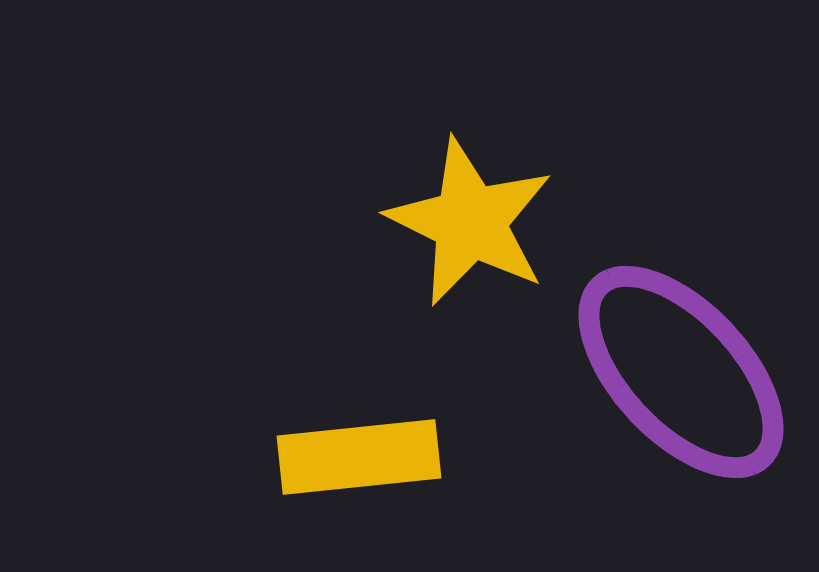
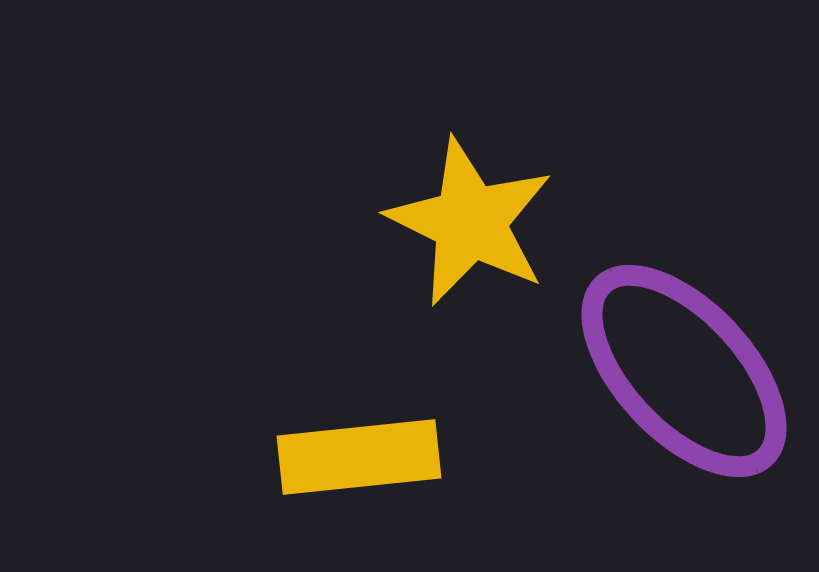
purple ellipse: moved 3 px right, 1 px up
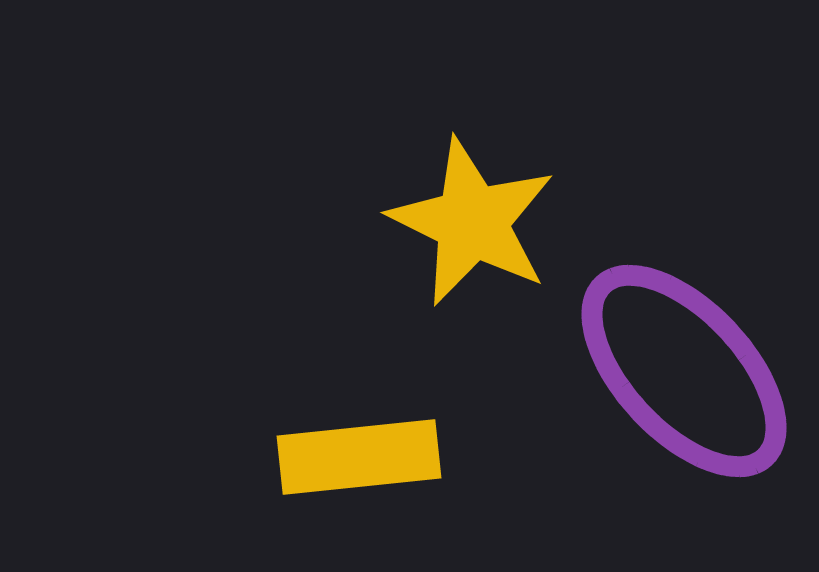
yellow star: moved 2 px right
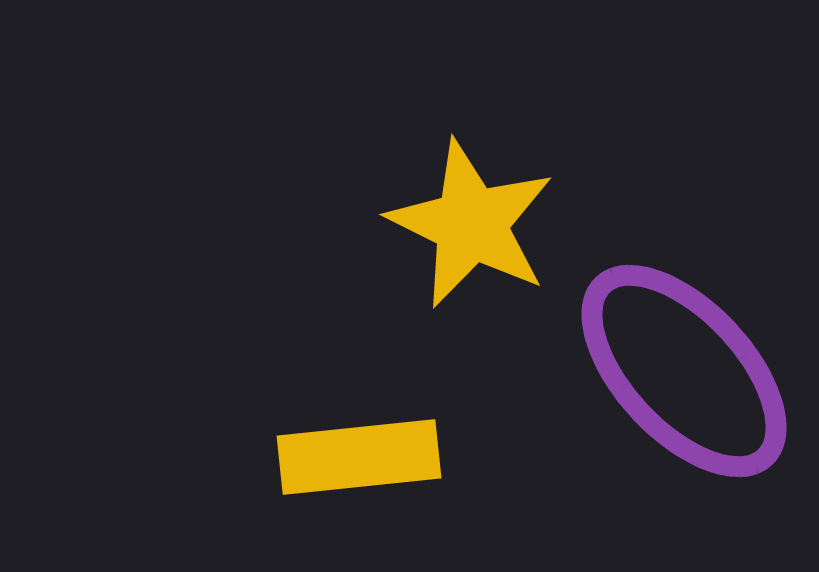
yellow star: moved 1 px left, 2 px down
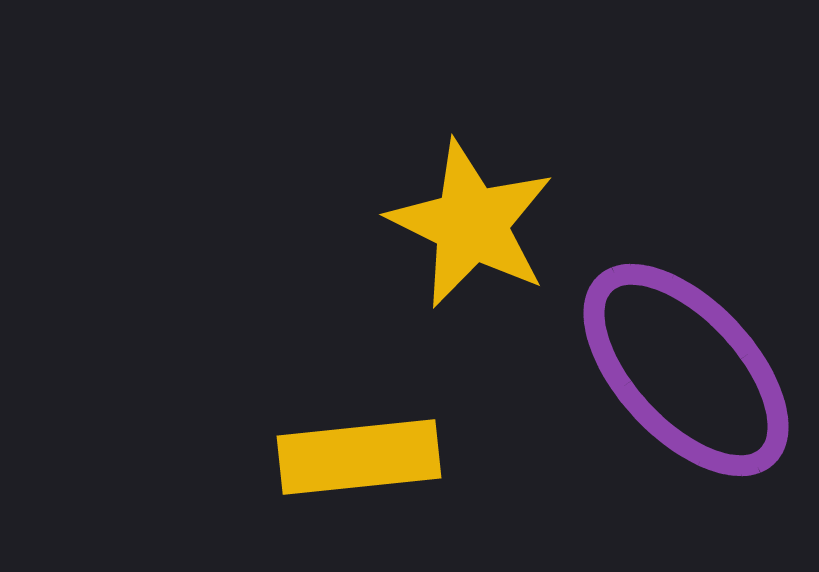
purple ellipse: moved 2 px right, 1 px up
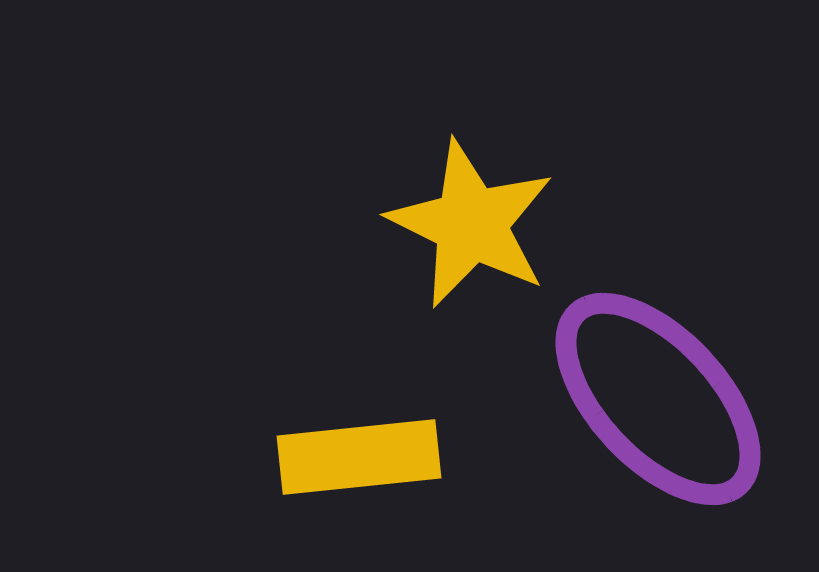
purple ellipse: moved 28 px left, 29 px down
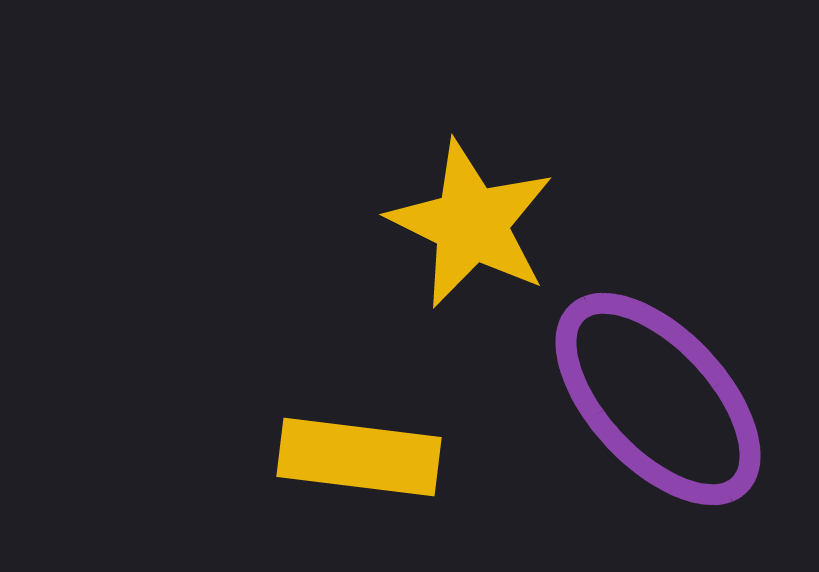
yellow rectangle: rotated 13 degrees clockwise
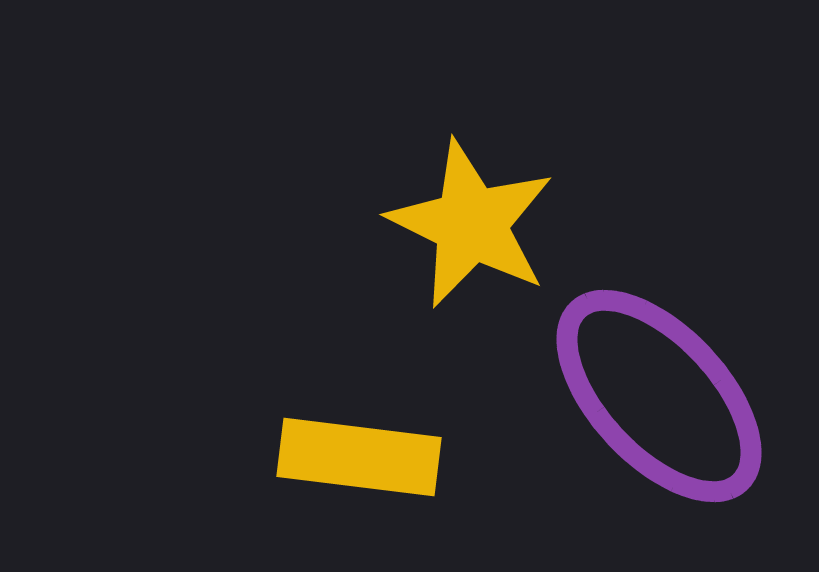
purple ellipse: moved 1 px right, 3 px up
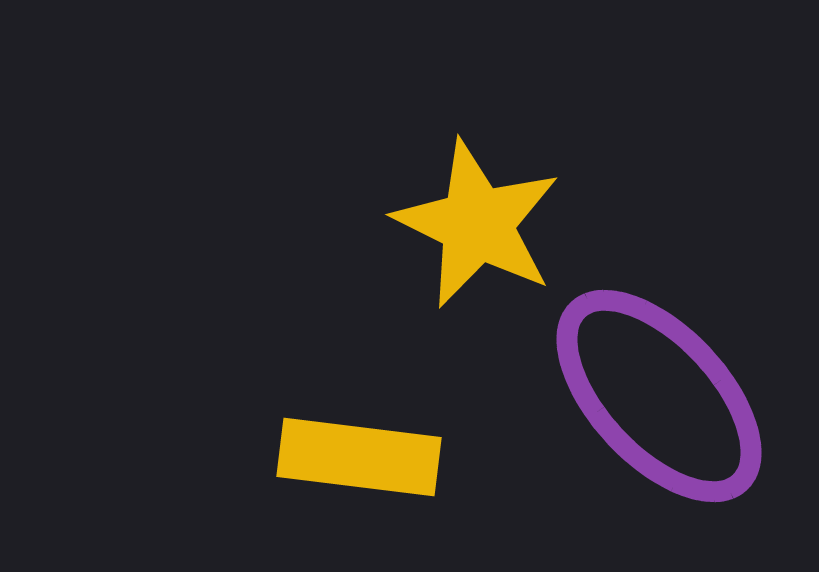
yellow star: moved 6 px right
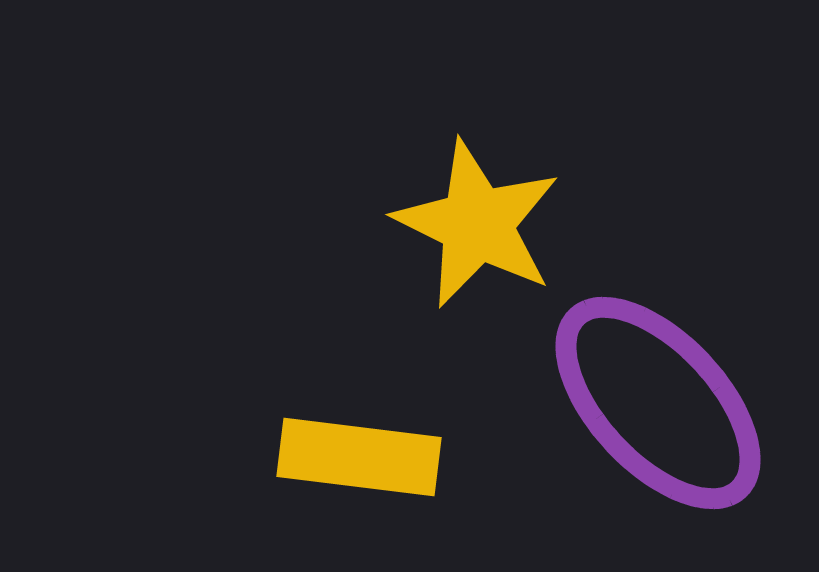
purple ellipse: moved 1 px left, 7 px down
